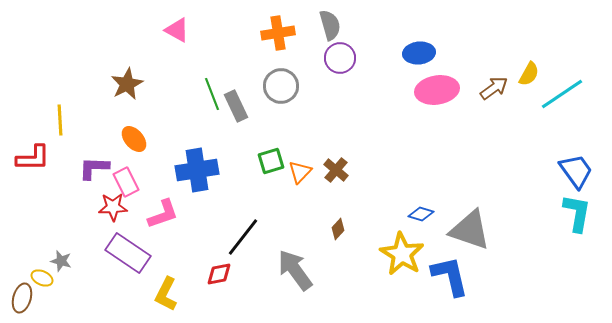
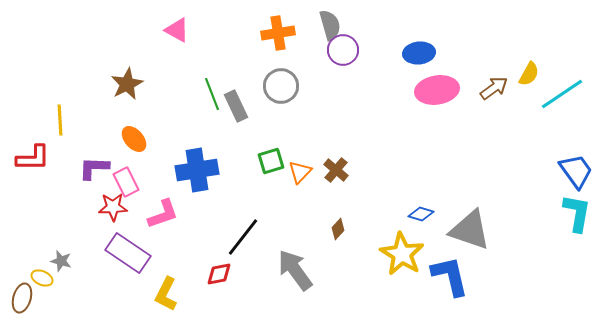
purple circle: moved 3 px right, 8 px up
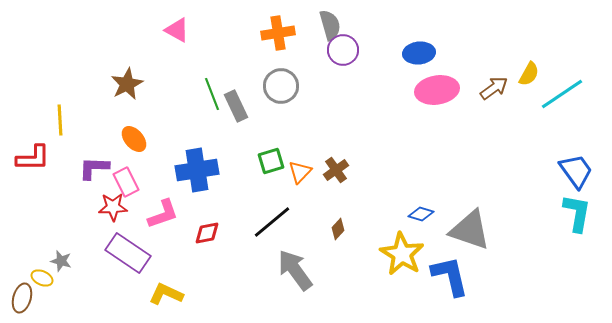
brown cross: rotated 15 degrees clockwise
black line: moved 29 px right, 15 px up; rotated 12 degrees clockwise
red diamond: moved 12 px left, 41 px up
yellow L-shape: rotated 88 degrees clockwise
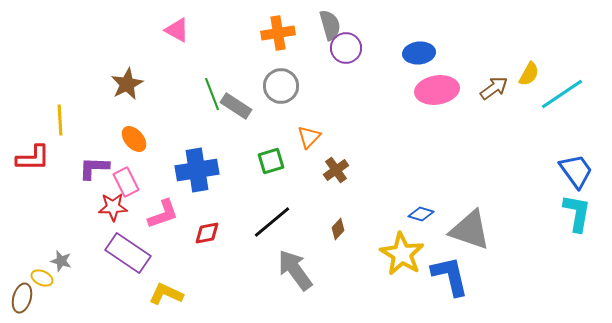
purple circle: moved 3 px right, 2 px up
gray rectangle: rotated 32 degrees counterclockwise
orange triangle: moved 9 px right, 35 px up
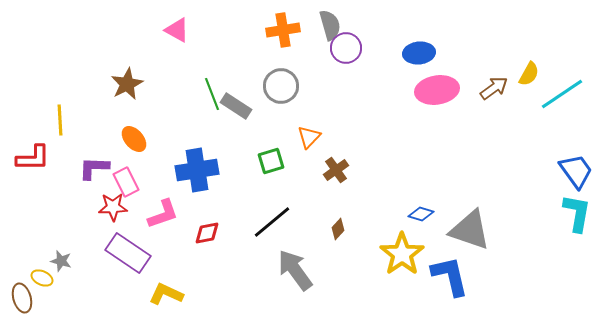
orange cross: moved 5 px right, 3 px up
yellow star: rotated 6 degrees clockwise
brown ellipse: rotated 32 degrees counterclockwise
